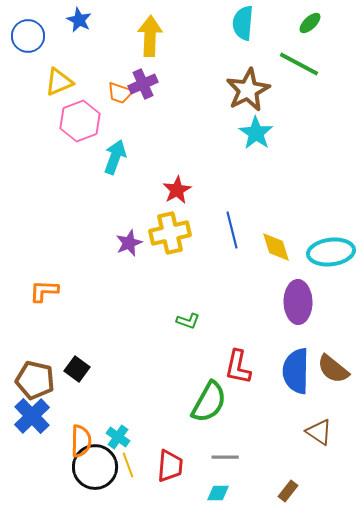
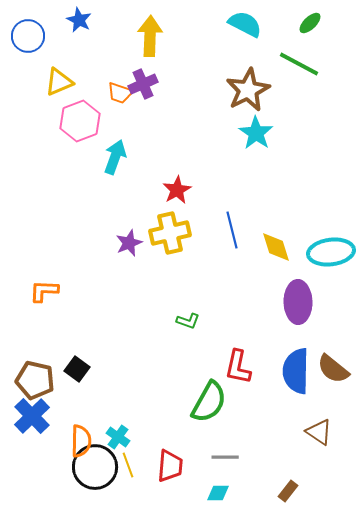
cyan semicircle: moved 2 px right, 1 px down; rotated 112 degrees clockwise
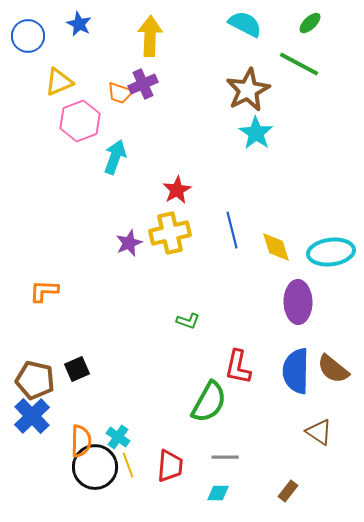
blue star: moved 4 px down
black square: rotated 30 degrees clockwise
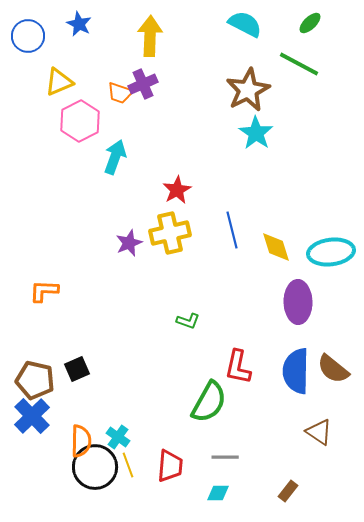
pink hexagon: rotated 6 degrees counterclockwise
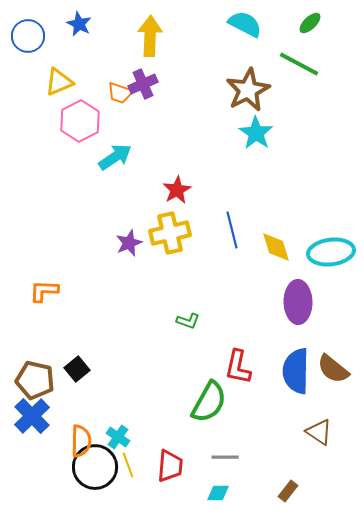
cyan arrow: rotated 36 degrees clockwise
black square: rotated 15 degrees counterclockwise
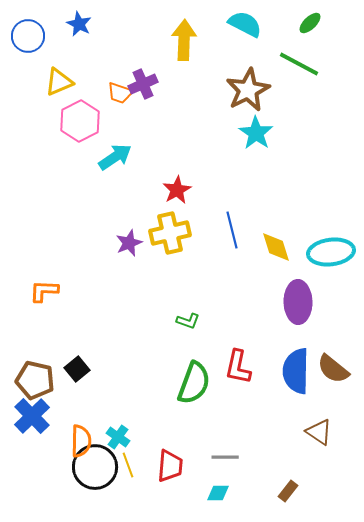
yellow arrow: moved 34 px right, 4 px down
green semicircle: moved 15 px left, 19 px up; rotated 9 degrees counterclockwise
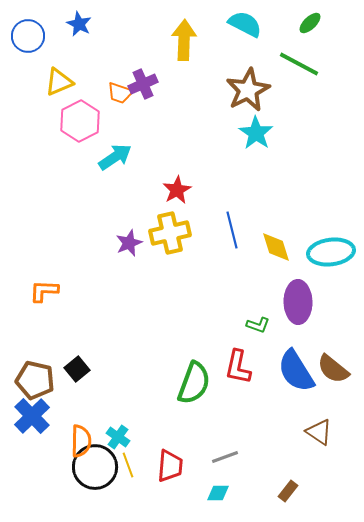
green L-shape: moved 70 px right, 4 px down
blue semicircle: rotated 33 degrees counterclockwise
gray line: rotated 20 degrees counterclockwise
